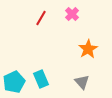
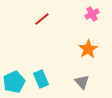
pink cross: moved 20 px right; rotated 16 degrees clockwise
red line: moved 1 px right, 1 px down; rotated 21 degrees clockwise
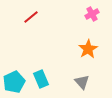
red line: moved 11 px left, 2 px up
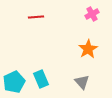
red line: moved 5 px right; rotated 35 degrees clockwise
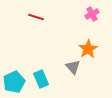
red line: rotated 21 degrees clockwise
gray triangle: moved 9 px left, 15 px up
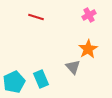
pink cross: moved 3 px left, 1 px down
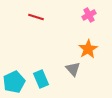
gray triangle: moved 2 px down
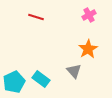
gray triangle: moved 1 px right, 2 px down
cyan rectangle: rotated 30 degrees counterclockwise
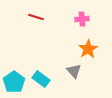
pink cross: moved 7 px left, 4 px down; rotated 24 degrees clockwise
cyan pentagon: rotated 10 degrees counterclockwise
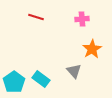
orange star: moved 4 px right
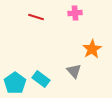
pink cross: moved 7 px left, 6 px up
cyan pentagon: moved 1 px right, 1 px down
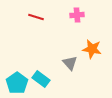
pink cross: moved 2 px right, 2 px down
orange star: rotated 30 degrees counterclockwise
gray triangle: moved 4 px left, 8 px up
cyan pentagon: moved 2 px right
